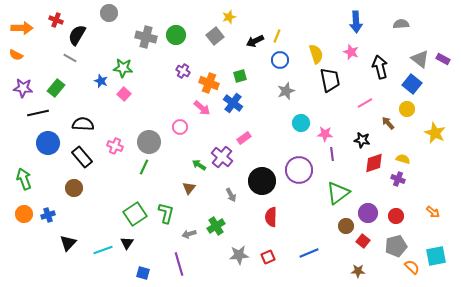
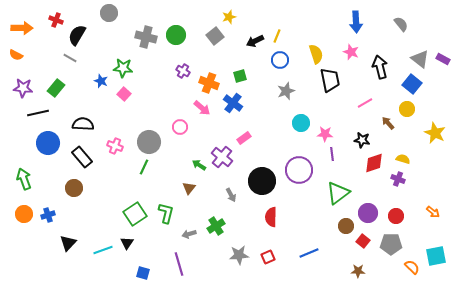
gray semicircle at (401, 24): rotated 56 degrees clockwise
gray pentagon at (396, 246): moved 5 px left, 2 px up; rotated 15 degrees clockwise
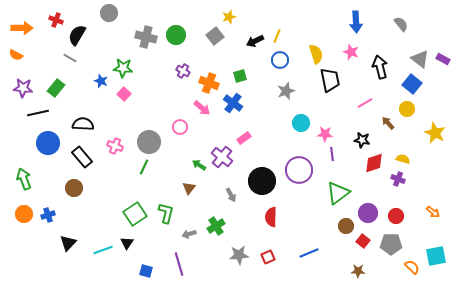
blue square at (143, 273): moved 3 px right, 2 px up
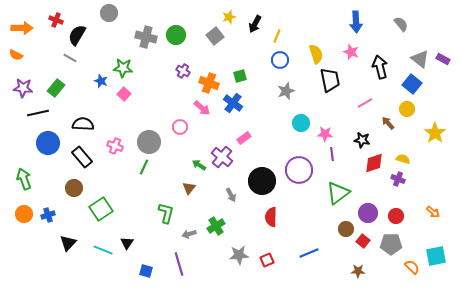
black arrow at (255, 41): moved 17 px up; rotated 36 degrees counterclockwise
yellow star at (435, 133): rotated 10 degrees clockwise
green square at (135, 214): moved 34 px left, 5 px up
brown circle at (346, 226): moved 3 px down
cyan line at (103, 250): rotated 42 degrees clockwise
red square at (268, 257): moved 1 px left, 3 px down
